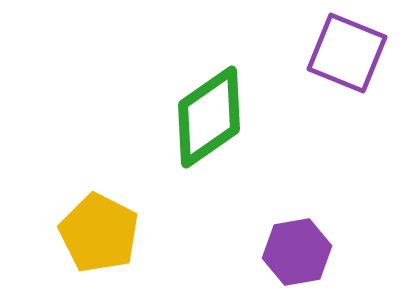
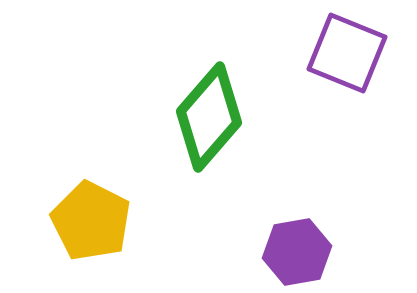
green diamond: rotated 14 degrees counterclockwise
yellow pentagon: moved 8 px left, 12 px up
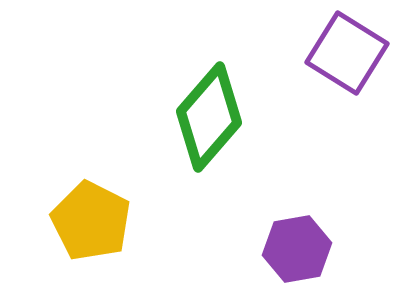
purple square: rotated 10 degrees clockwise
purple hexagon: moved 3 px up
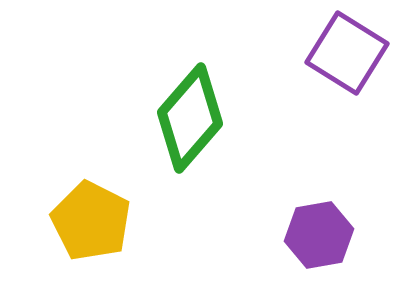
green diamond: moved 19 px left, 1 px down
purple hexagon: moved 22 px right, 14 px up
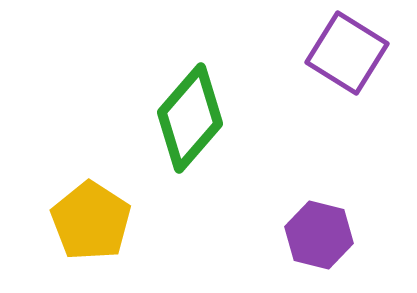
yellow pentagon: rotated 6 degrees clockwise
purple hexagon: rotated 24 degrees clockwise
